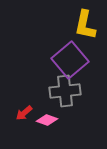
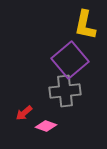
pink diamond: moved 1 px left, 6 px down
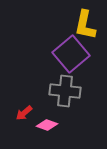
purple square: moved 1 px right, 6 px up
gray cross: rotated 12 degrees clockwise
pink diamond: moved 1 px right, 1 px up
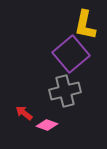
gray cross: rotated 20 degrees counterclockwise
red arrow: rotated 78 degrees clockwise
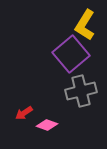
yellow L-shape: rotated 20 degrees clockwise
gray cross: moved 16 px right
red arrow: rotated 72 degrees counterclockwise
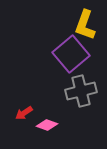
yellow L-shape: rotated 12 degrees counterclockwise
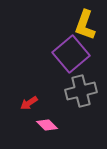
red arrow: moved 5 px right, 10 px up
pink diamond: rotated 25 degrees clockwise
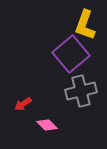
red arrow: moved 6 px left, 1 px down
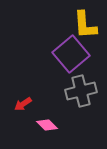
yellow L-shape: rotated 24 degrees counterclockwise
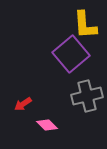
gray cross: moved 6 px right, 5 px down
